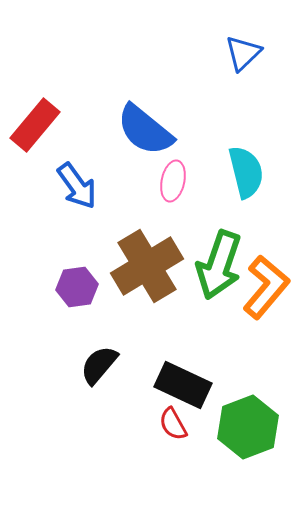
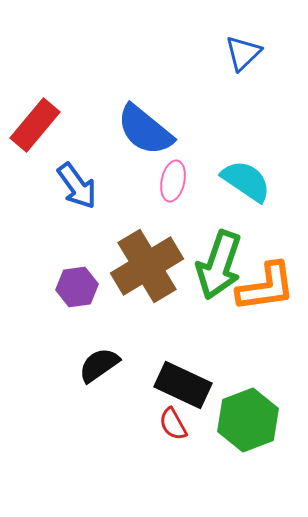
cyan semicircle: moved 9 px down; rotated 42 degrees counterclockwise
orange L-shape: rotated 42 degrees clockwise
black semicircle: rotated 15 degrees clockwise
green hexagon: moved 7 px up
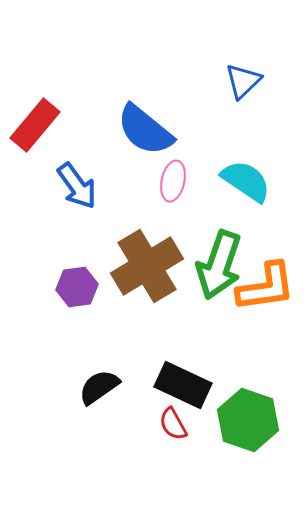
blue triangle: moved 28 px down
black semicircle: moved 22 px down
green hexagon: rotated 20 degrees counterclockwise
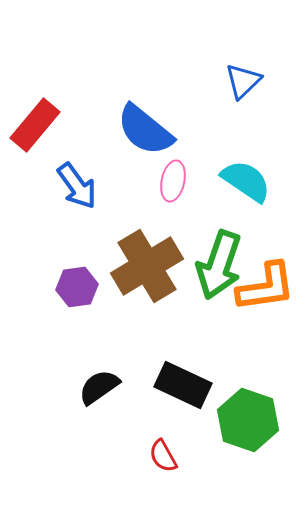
red semicircle: moved 10 px left, 32 px down
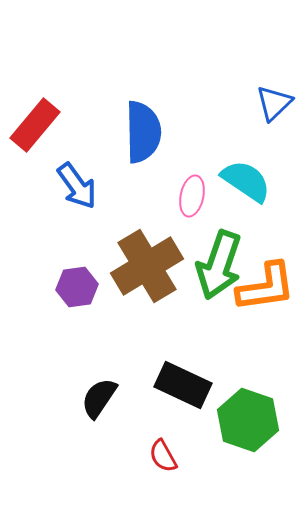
blue triangle: moved 31 px right, 22 px down
blue semicircle: moved 2 px left, 2 px down; rotated 130 degrees counterclockwise
pink ellipse: moved 19 px right, 15 px down
black semicircle: moved 11 px down; rotated 21 degrees counterclockwise
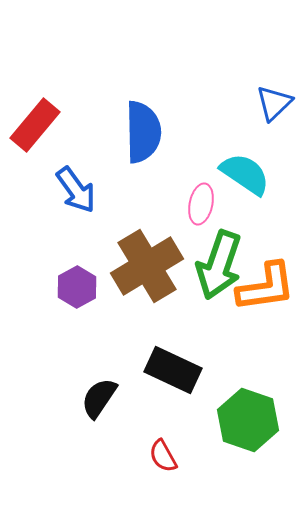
cyan semicircle: moved 1 px left, 7 px up
blue arrow: moved 1 px left, 4 px down
pink ellipse: moved 9 px right, 8 px down
purple hexagon: rotated 21 degrees counterclockwise
black rectangle: moved 10 px left, 15 px up
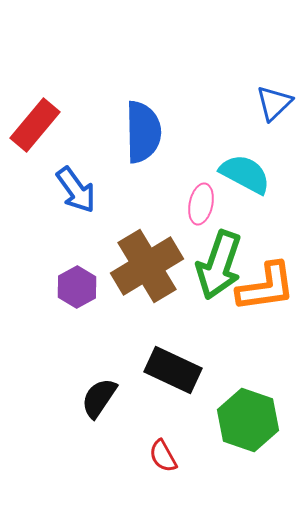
cyan semicircle: rotated 6 degrees counterclockwise
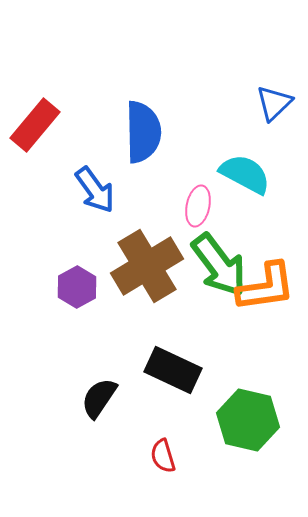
blue arrow: moved 19 px right
pink ellipse: moved 3 px left, 2 px down
green arrow: rotated 56 degrees counterclockwise
green hexagon: rotated 6 degrees counterclockwise
red semicircle: rotated 12 degrees clockwise
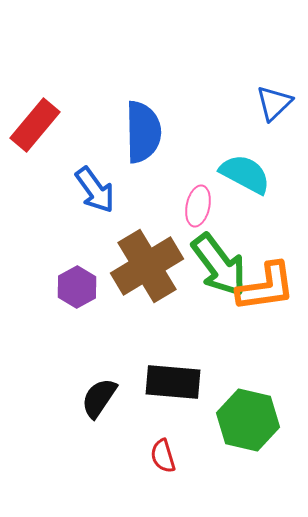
black rectangle: moved 12 px down; rotated 20 degrees counterclockwise
